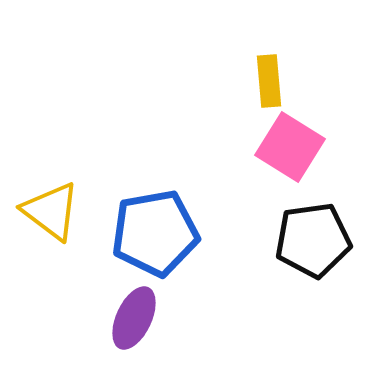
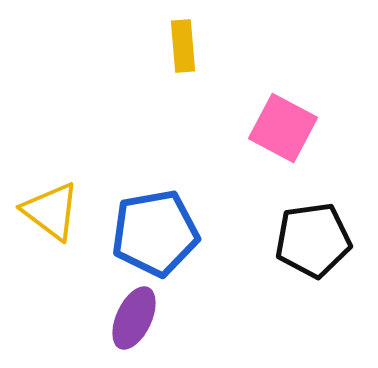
yellow rectangle: moved 86 px left, 35 px up
pink square: moved 7 px left, 19 px up; rotated 4 degrees counterclockwise
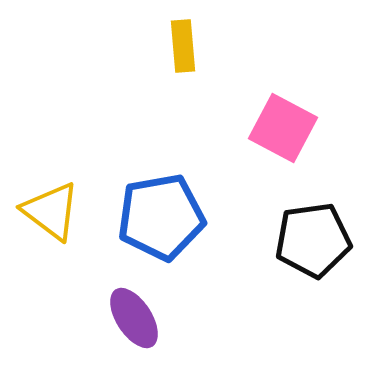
blue pentagon: moved 6 px right, 16 px up
purple ellipse: rotated 58 degrees counterclockwise
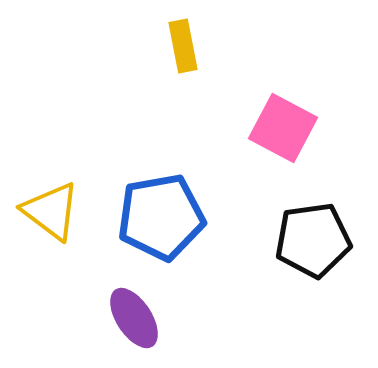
yellow rectangle: rotated 6 degrees counterclockwise
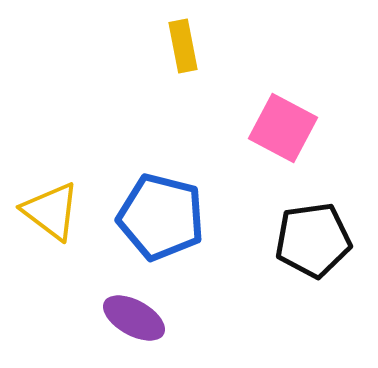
blue pentagon: rotated 24 degrees clockwise
purple ellipse: rotated 28 degrees counterclockwise
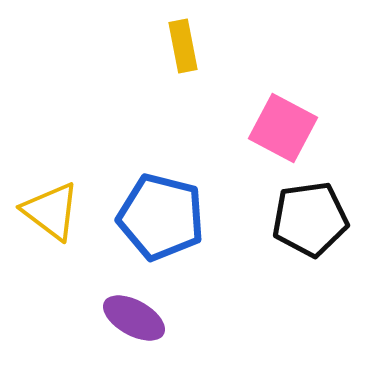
black pentagon: moved 3 px left, 21 px up
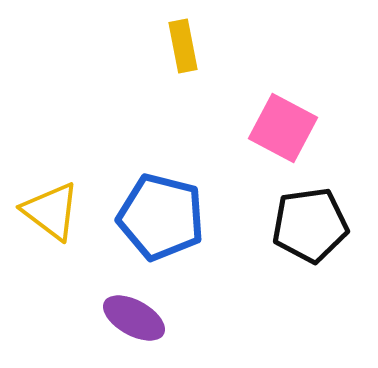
black pentagon: moved 6 px down
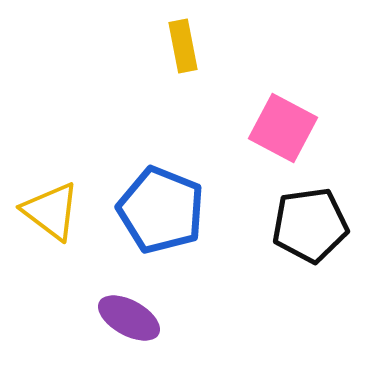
blue pentagon: moved 7 px up; rotated 8 degrees clockwise
purple ellipse: moved 5 px left
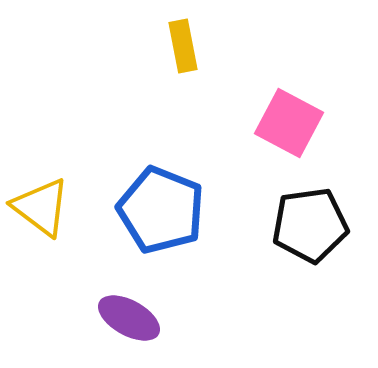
pink square: moved 6 px right, 5 px up
yellow triangle: moved 10 px left, 4 px up
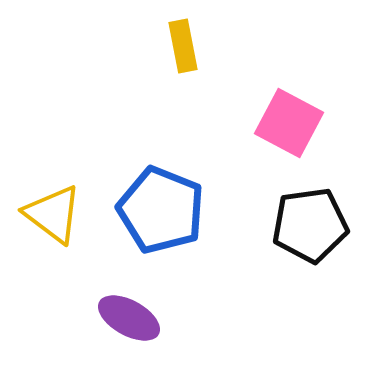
yellow triangle: moved 12 px right, 7 px down
